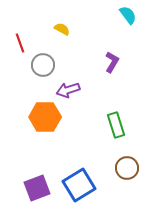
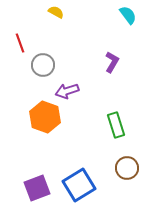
yellow semicircle: moved 6 px left, 17 px up
purple arrow: moved 1 px left, 1 px down
orange hexagon: rotated 20 degrees clockwise
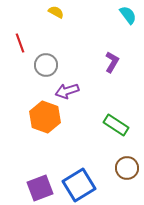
gray circle: moved 3 px right
green rectangle: rotated 40 degrees counterclockwise
purple square: moved 3 px right
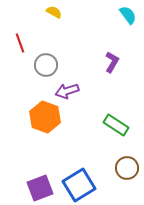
yellow semicircle: moved 2 px left
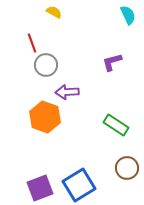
cyan semicircle: rotated 12 degrees clockwise
red line: moved 12 px right
purple L-shape: rotated 135 degrees counterclockwise
purple arrow: moved 1 px down; rotated 15 degrees clockwise
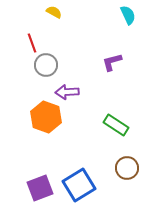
orange hexagon: moved 1 px right
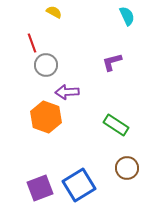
cyan semicircle: moved 1 px left, 1 px down
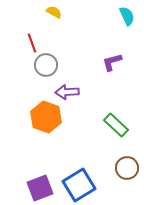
green rectangle: rotated 10 degrees clockwise
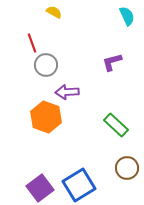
purple square: rotated 16 degrees counterclockwise
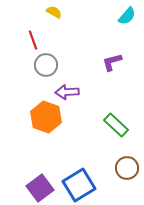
cyan semicircle: rotated 66 degrees clockwise
red line: moved 1 px right, 3 px up
